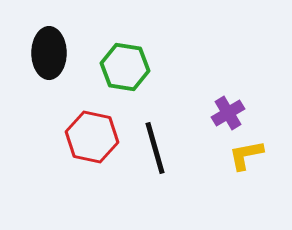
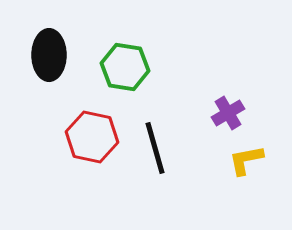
black ellipse: moved 2 px down
yellow L-shape: moved 5 px down
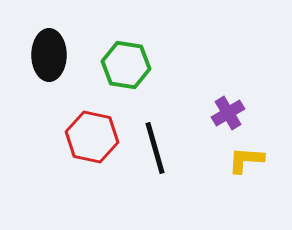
green hexagon: moved 1 px right, 2 px up
yellow L-shape: rotated 15 degrees clockwise
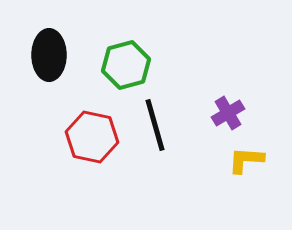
green hexagon: rotated 24 degrees counterclockwise
black line: moved 23 px up
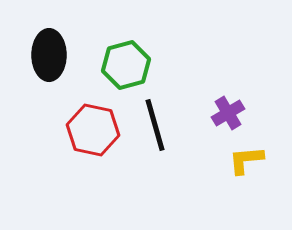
red hexagon: moved 1 px right, 7 px up
yellow L-shape: rotated 9 degrees counterclockwise
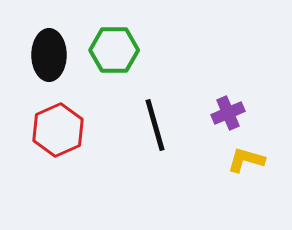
green hexagon: moved 12 px left, 15 px up; rotated 15 degrees clockwise
purple cross: rotated 8 degrees clockwise
red hexagon: moved 35 px left; rotated 24 degrees clockwise
yellow L-shape: rotated 21 degrees clockwise
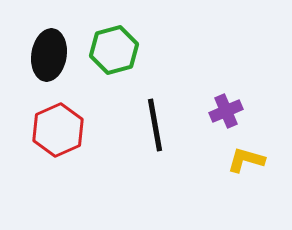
green hexagon: rotated 15 degrees counterclockwise
black ellipse: rotated 9 degrees clockwise
purple cross: moved 2 px left, 2 px up
black line: rotated 6 degrees clockwise
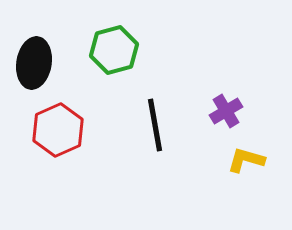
black ellipse: moved 15 px left, 8 px down
purple cross: rotated 8 degrees counterclockwise
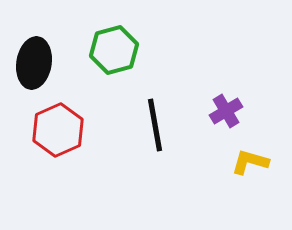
yellow L-shape: moved 4 px right, 2 px down
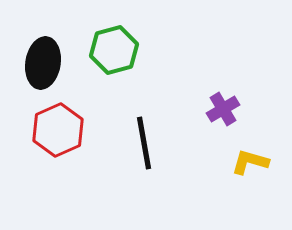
black ellipse: moved 9 px right
purple cross: moved 3 px left, 2 px up
black line: moved 11 px left, 18 px down
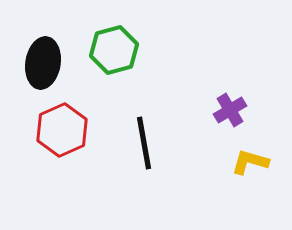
purple cross: moved 7 px right, 1 px down
red hexagon: moved 4 px right
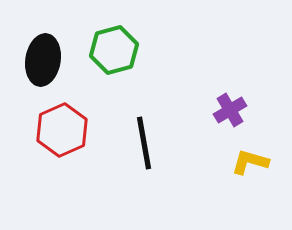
black ellipse: moved 3 px up
